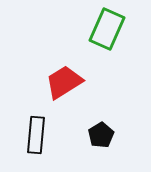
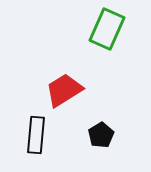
red trapezoid: moved 8 px down
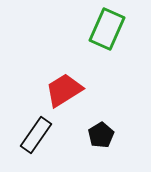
black rectangle: rotated 30 degrees clockwise
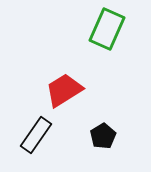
black pentagon: moved 2 px right, 1 px down
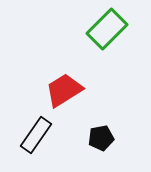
green rectangle: rotated 21 degrees clockwise
black pentagon: moved 2 px left, 2 px down; rotated 20 degrees clockwise
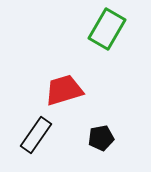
green rectangle: rotated 15 degrees counterclockwise
red trapezoid: rotated 15 degrees clockwise
